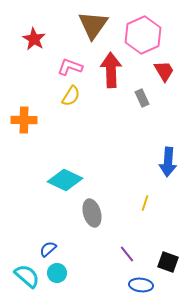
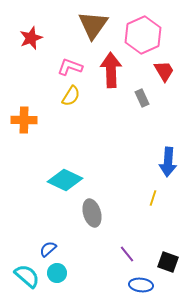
red star: moved 3 px left, 1 px up; rotated 20 degrees clockwise
yellow line: moved 8 px right, 5 px up
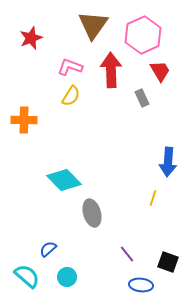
red trapezoid: moved 4 px left
cyan diamond: moved 1 px left; rotated 20 degrees clockwise
cyan circle: moved 10 px right, 4 px down
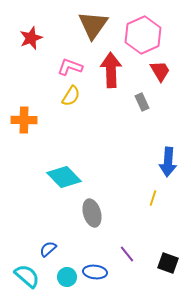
gray rectangle: moved 4 px down
cyan diamond: moved 3 px up
black square: moved 1 px down
blue ellipse: moved 46 px left, 13 px up
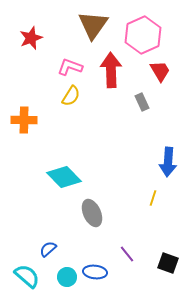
gray ellipse: rotated 8 degrees counterclockwise
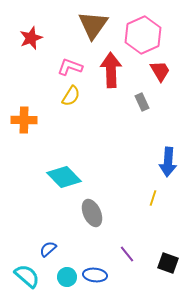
blue ellipse: moved 3 px down
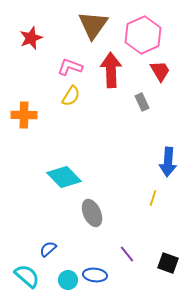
orange cross: moved 5 px up
cyan circle: moved 1 px right, 3 px down
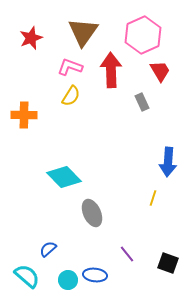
brown triangle: moved 10 px left, 7 px down
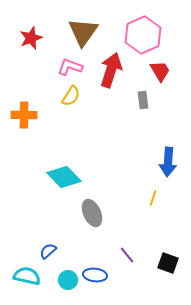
red arrow: rotated 20 degrees clockwise
gray rectangle: moved 1 px right, 2 px up; rotated 18 degrees clockwise
blue semicircle: moved 2 px down
purple line: moved 1 px down
cyan semicircle: rotated 28 degrees counterclockwise
